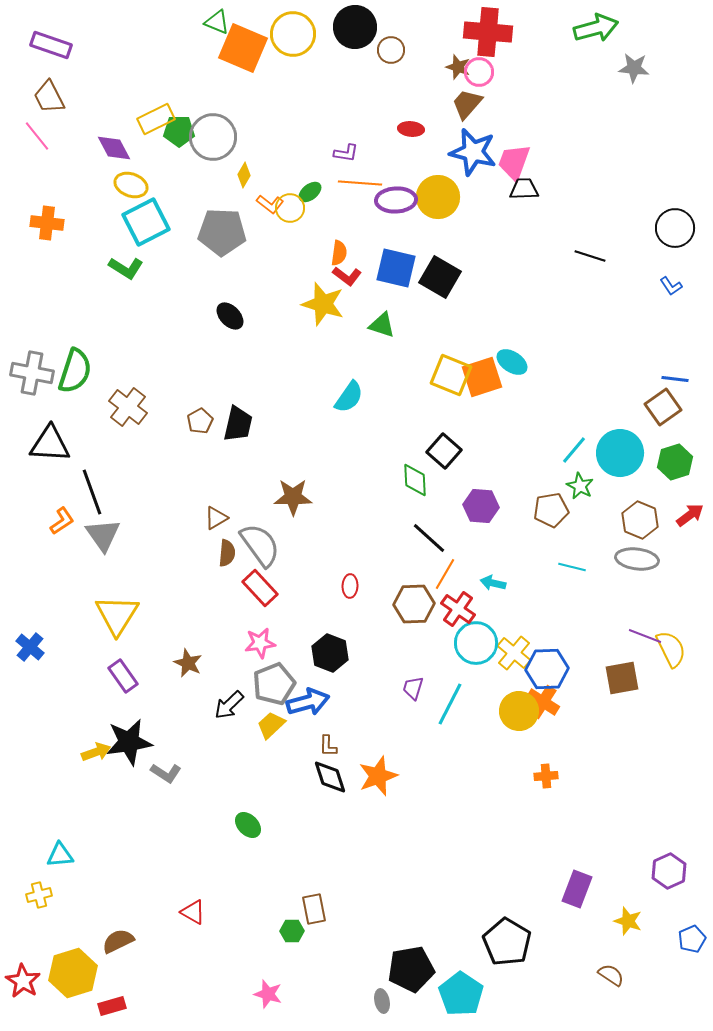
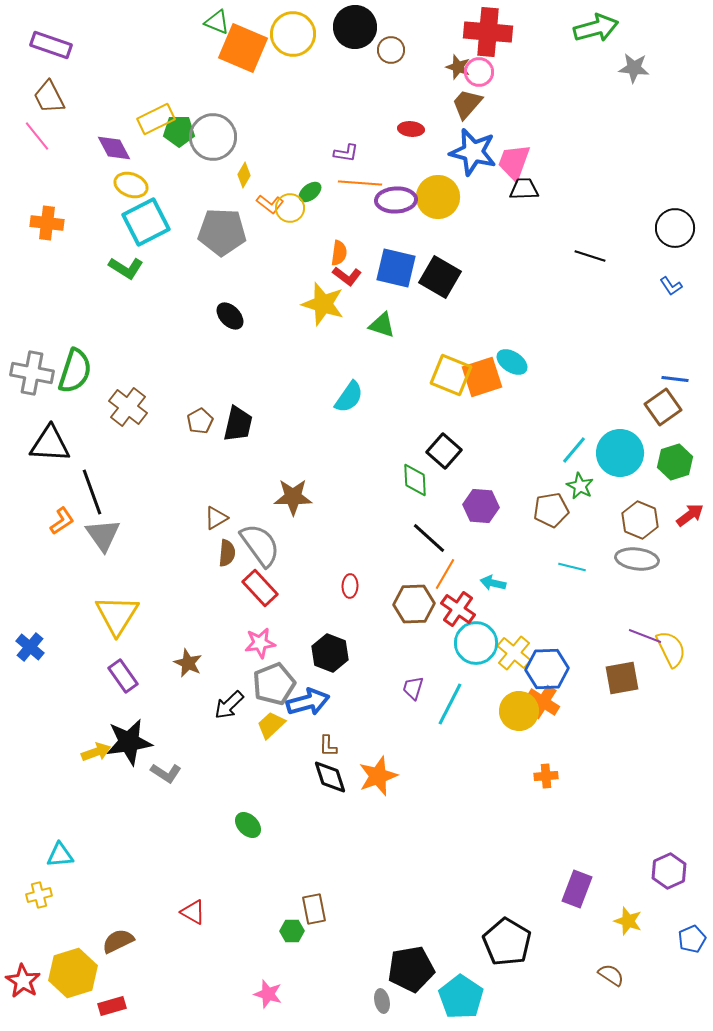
cyan pentagon at (461, 994): moved 3 px down
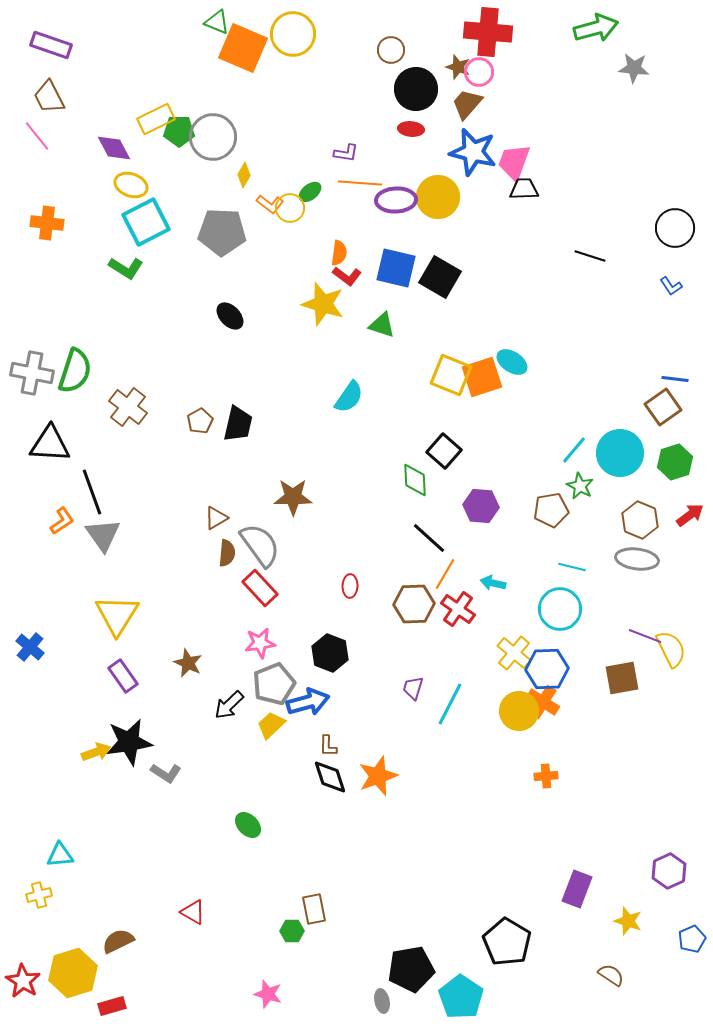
black circle at (355, 27): moved 61 px right, 62 px down
cyan circle at (476, 643): moved 84 px right, 34 px up
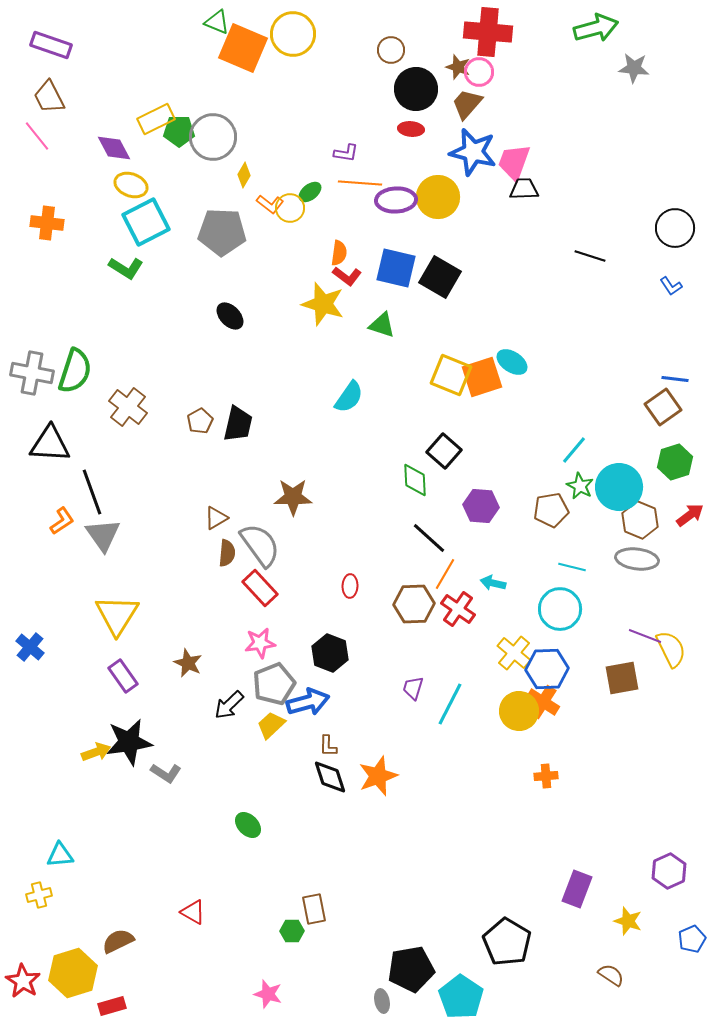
cyan circle at (620, 453): moved 1 px left, 34 px down
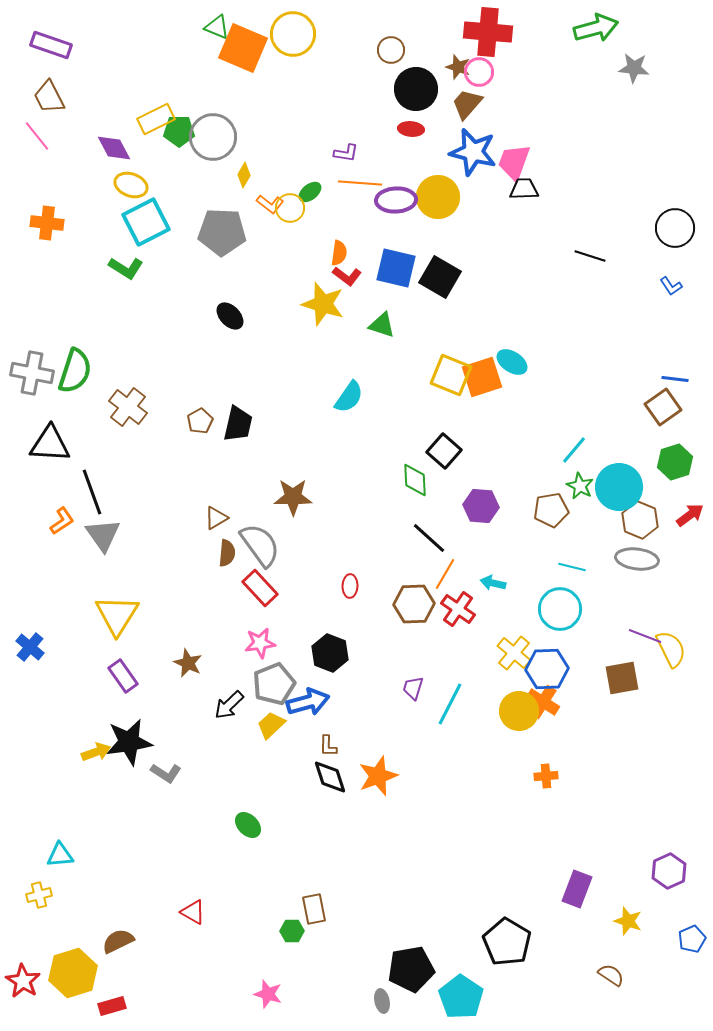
green triangle at (217, 22): moved 5 px down
